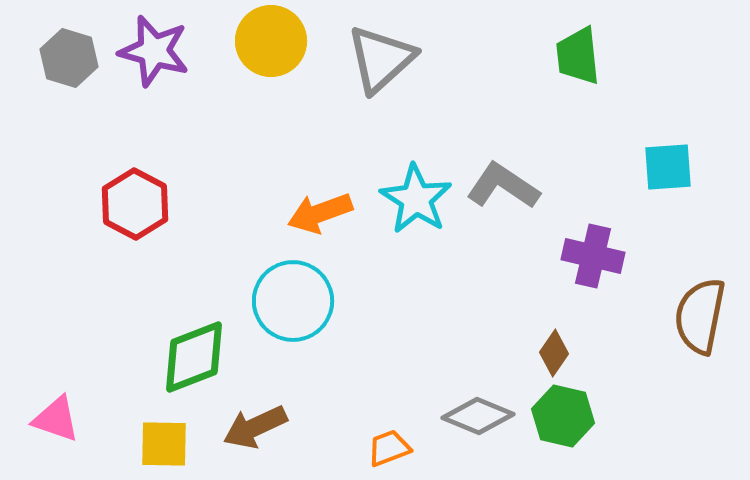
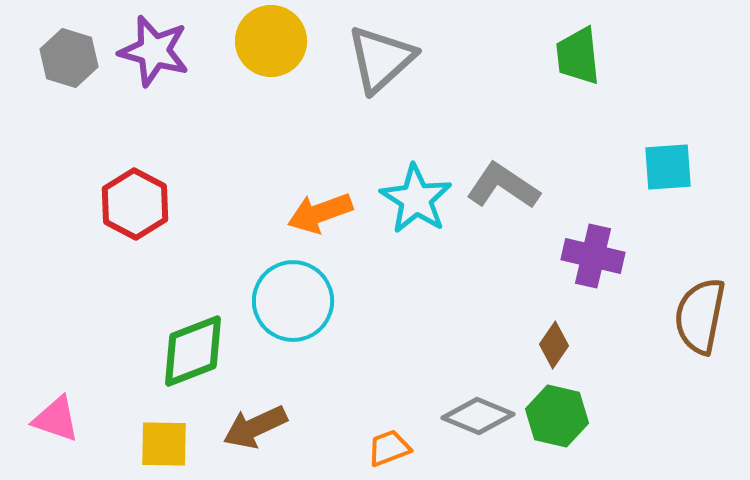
brown diamond: moved 8 px up
green diamond: moved 1 px left, 6 px up
green hexagon: moved 6 px left
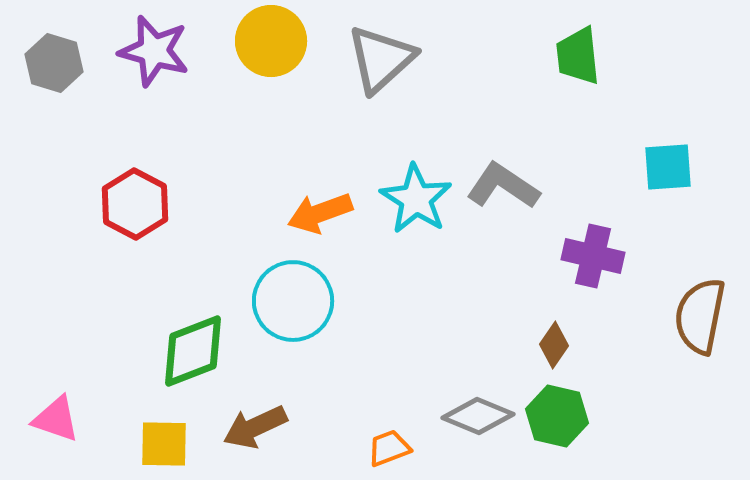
gray hexagon: moved 15 px left, 5 px down
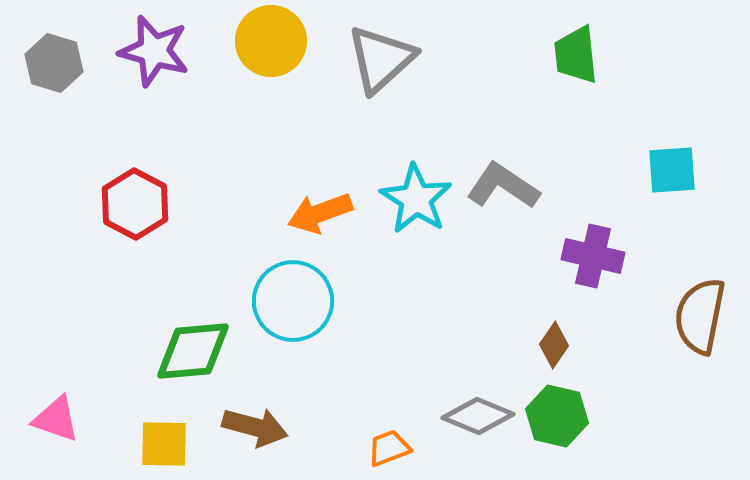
green trapezoid: moved 2 px left, 1 px up
cyan square: moved 4 px right, 3 px down
green diamond: rotated 16 degrees clockwise
brown arrow: rotated 140 degrees counterclockwise
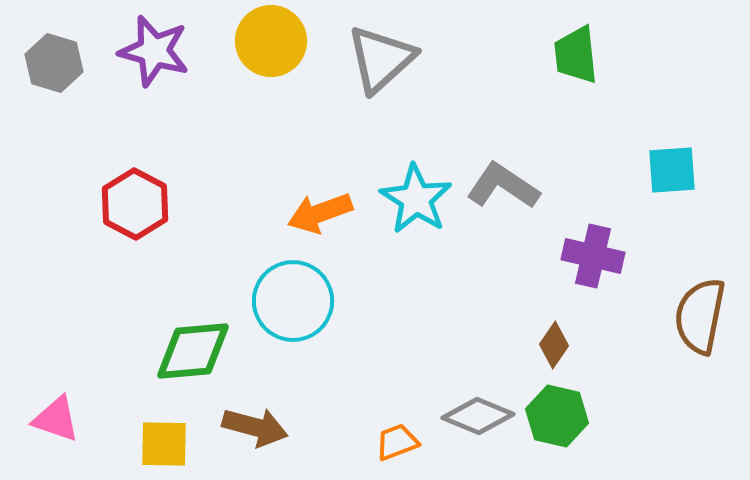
orange trapezoid: moved 8 px right, 6 px up
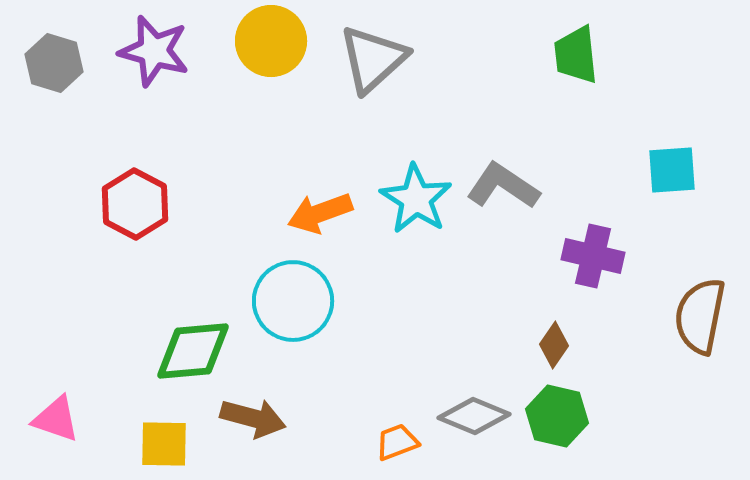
gray triangle: moved 8 px left
gray diamond: moved 4 px left
brown arrow: moved 2 px left, 9 px up
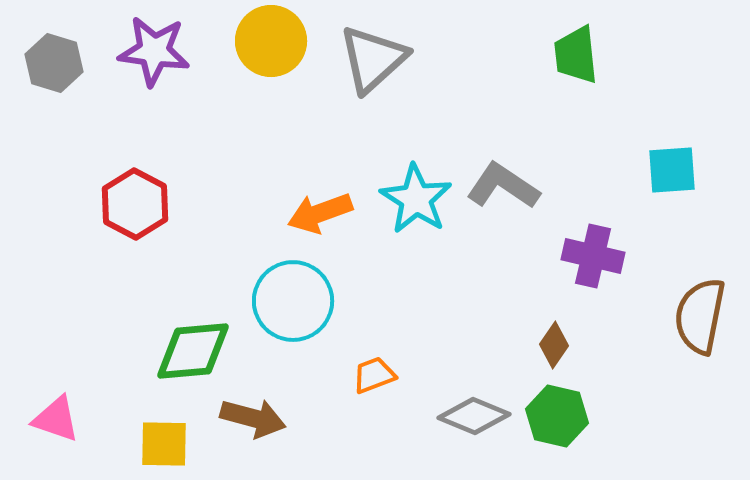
purple star: rotated 8 degrees counterclockwise
orange trapezoid: moved 23 px left, 67 px up
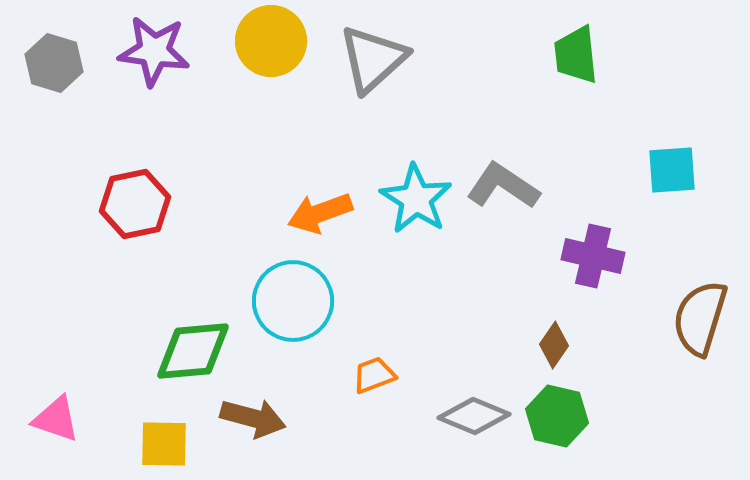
red hexagon: rotated 20 degrees clockwise
brown semicircle: moved 2 px down; rotated 6 degrees clockwise
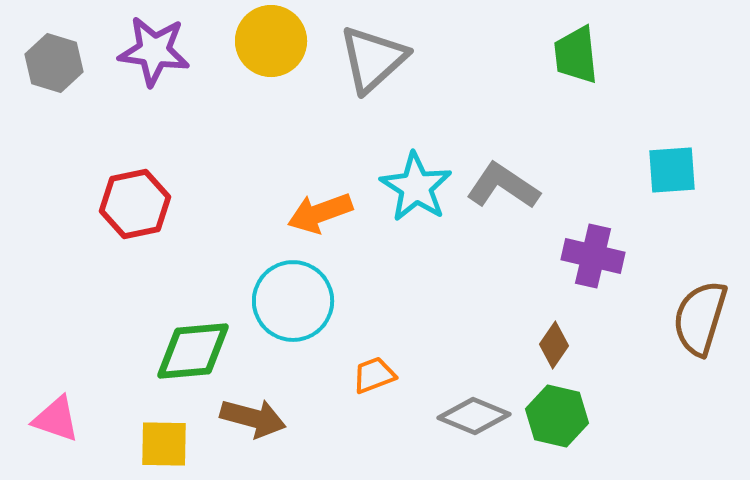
cyan star: moved 12 px up
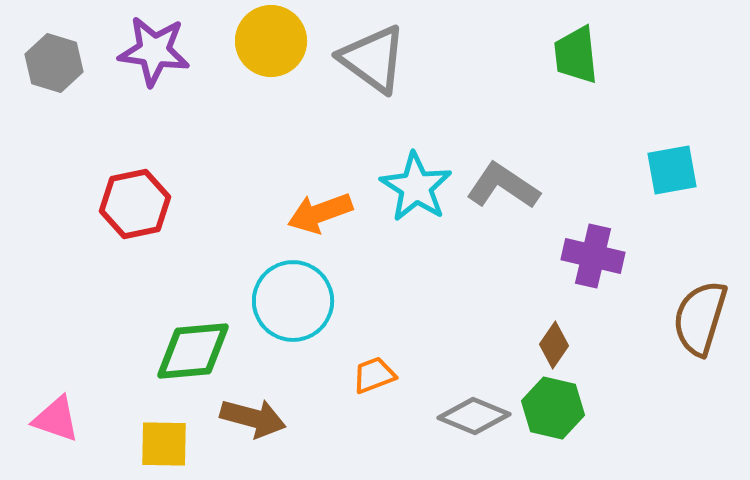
gray triangle: rotated 42 degrees counterclockwise
cyan square: rotated 6 degrees counterclockwise
green hexagon: moved 4 px left, 8 px up
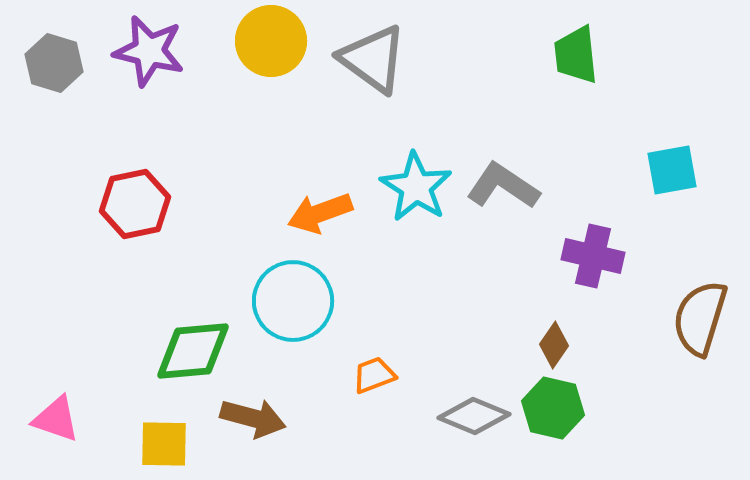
purple star: moved 5 px left; rotated 6 degrees clockwise
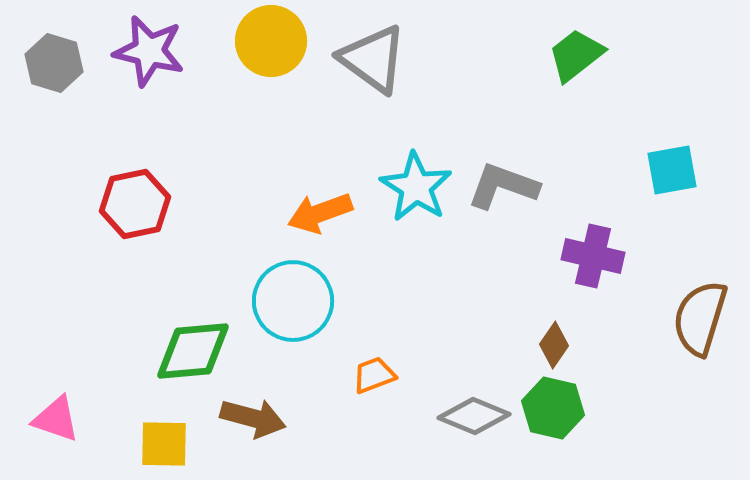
green trapezoid: rotated 58 degrees clockwise
gray L-shape: rotated 14 degrees counterclockwise
